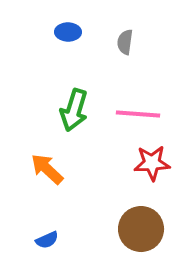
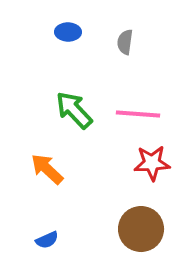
green arrow: rotated 120 degrees clockwise
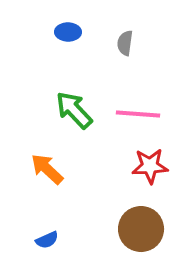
gray semicircle: moved 1 px down
red star: moved 2 px left, 3 px down
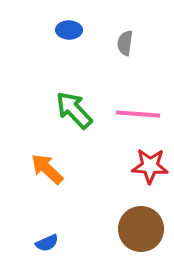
blue ellipse: moved 1 px right, 2 px up
red star: rotated 6 degrees clockwise
blue semicircle: moved 3 px down
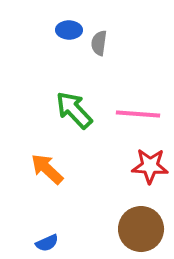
gray semicircle: moved 26 px left
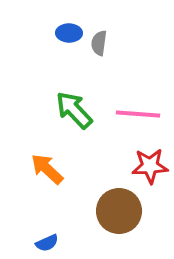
blue ellipse: moved 3 px down
red star: rotated 6 degrees counterclockwise
brown circle: moved 22 px left, 18 px up
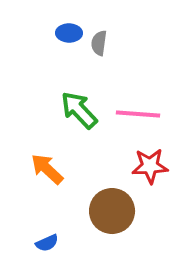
green arrow: moved 5 px right
brown circle: moved 7 px left
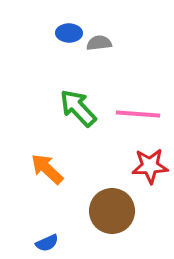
gray semicircle: rotated 75 degrees clockwise
green arrow: moved 1 px left, 2 px up
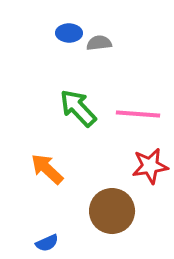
red star: rotated 6 degrees counterclockwise
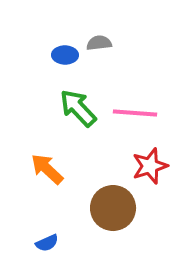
blue ellipse: moved 4 px left, 22 px down
pink line: moved 3 px left, 1 px up
red star: rotated 9 degrees counterclockwise
brown circle: moved 1 px right, 3 px up
